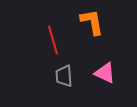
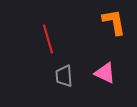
orange L-shape: moved 22 px right
red line: moved 5 px left, 1 px up
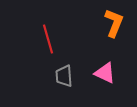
orange L-shape: moved 1 px down; rotated 32 degrees clockwise
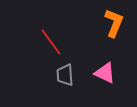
red line: moved 3 px right, 3 px down; rotated 20 degrees counterclockwise
gray trapezoid: moved 1 px right, 1 px up
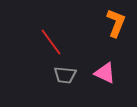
orange L-shape: moved 2 px right
gray trapezoid: rotated 80 degrees counterclockwise
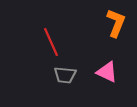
red line: rotated 12 degrees clockwise
pink triangle: moved 2 px right, 1 px up
